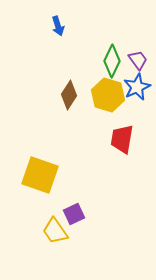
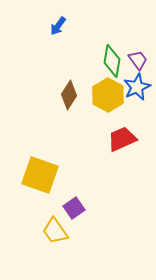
blue arrow: rotated 54 degrees clockwise
green diamond: rotated 16 degrees counterclockwise
yellow hexagon: rotated 12 degrees clockwise
red trapezoid: rotated 56 degrees clockwise
purple square: moved 6 px up; rotated 10 degrees counterclockwise
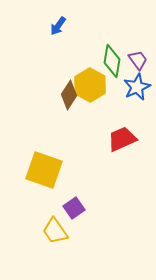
yellow hexagon: moved 18 px left, 10 px up
yellow square: moved 4 px right, 5 px up
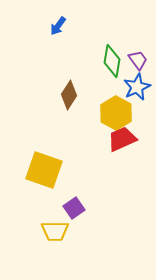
yellow hexagon: moved 26 px right, 28 px down
yellow trapezoid: rotated 56 degrees counterclockwise
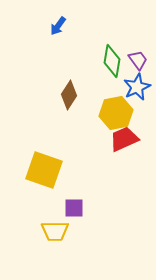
yellow hexagon: rotated 20 degrees clockwise
red trapezoid: moved 2 px right
purple square: rotated 35 degrees clockwise
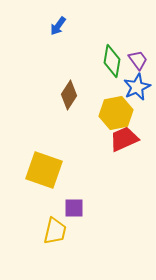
yellow trapezoid: rotated 76 degrees counterclockwise
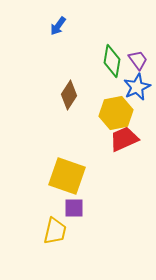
yellow square: moved 23 px right, 6 px down
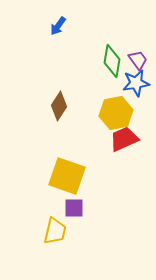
blue star: moved 1 px left, 4 px up; rotated 16 degrees clockwise
brown diamond: moved 10 px left, 11 px down
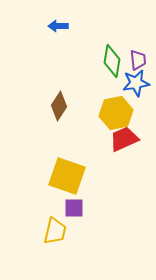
blue arrow: rotated 54 degrees clockwise
purple trapezoid: rotated 30 degrees clockwise
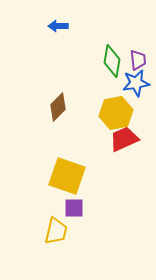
brown diamond: moved 1 px left, 1 px down; rotated 12 degrees clockwise
yellow trapezoid: moved 1 px right
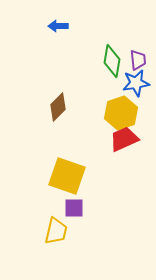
yellow hexagon: moved 5 px right; rotated 8 degrees counterclockwise
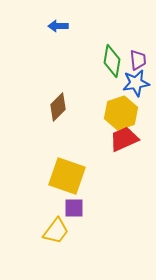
yellow trapezoid: rotated 24 degrees clockwise
